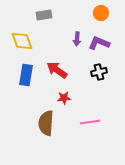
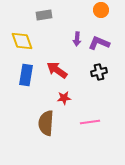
orange circle: moved 3 px up
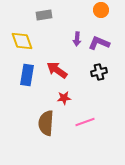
blue rectangle: moved 1 px right
pink line: moved 5 px left; rotated 12 degrees counterclockwise
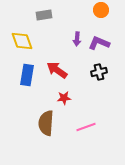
pink line: moved 1 px right, 5 px down
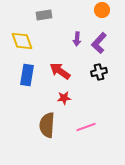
orange circle: moved 1 px right
purple L-shape: rotated 70 degrees counterclockwise
red arrow: moved 3 px right, 1 px down
brown semicircle: moved 1 px right, 2 px down
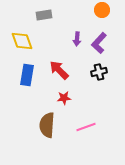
red arrow: moved 1 px left, 1 px up; rotated 10 degrees clockwise
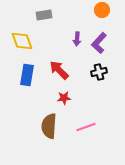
brown semicircle: moved 2 px right, 1 px down
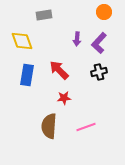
orange circle: moved 2 px right, 2 px down
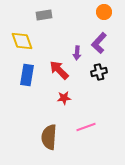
purple arrow: moved 14 px down
brown semicircle: moved 11 px down
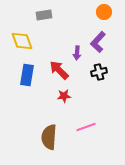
purple L-shape: moved 1 px left, 1 px up
red star: moved 2 px up
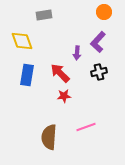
red arrow: moved 1 px right, 3 px down
